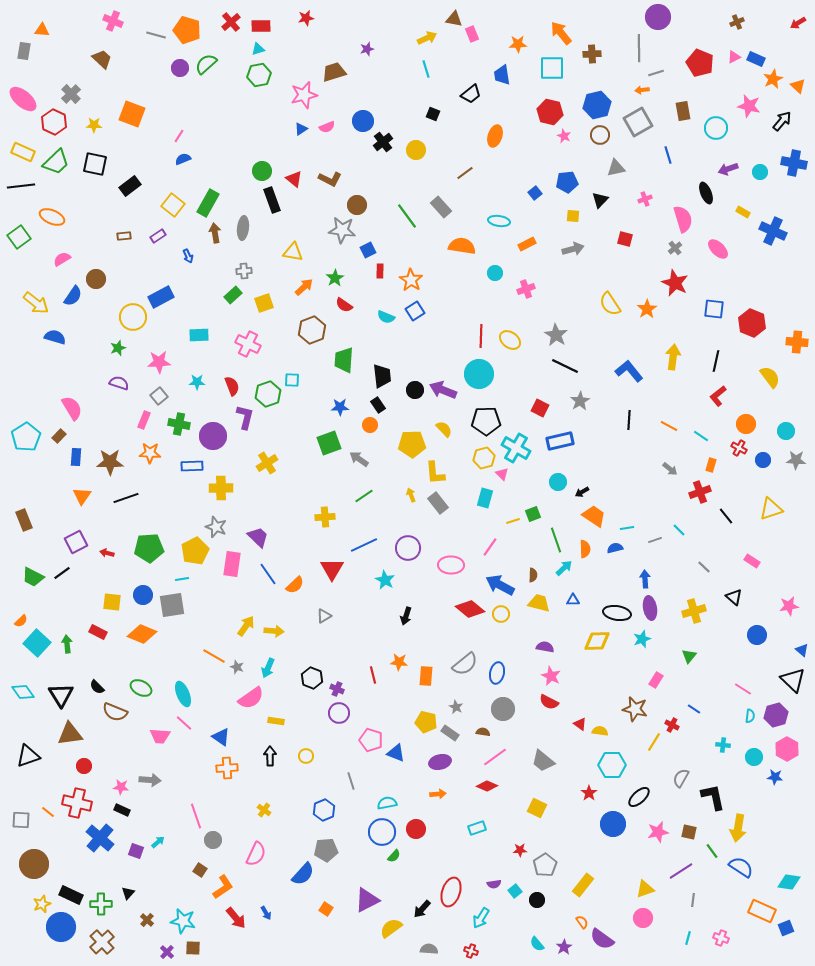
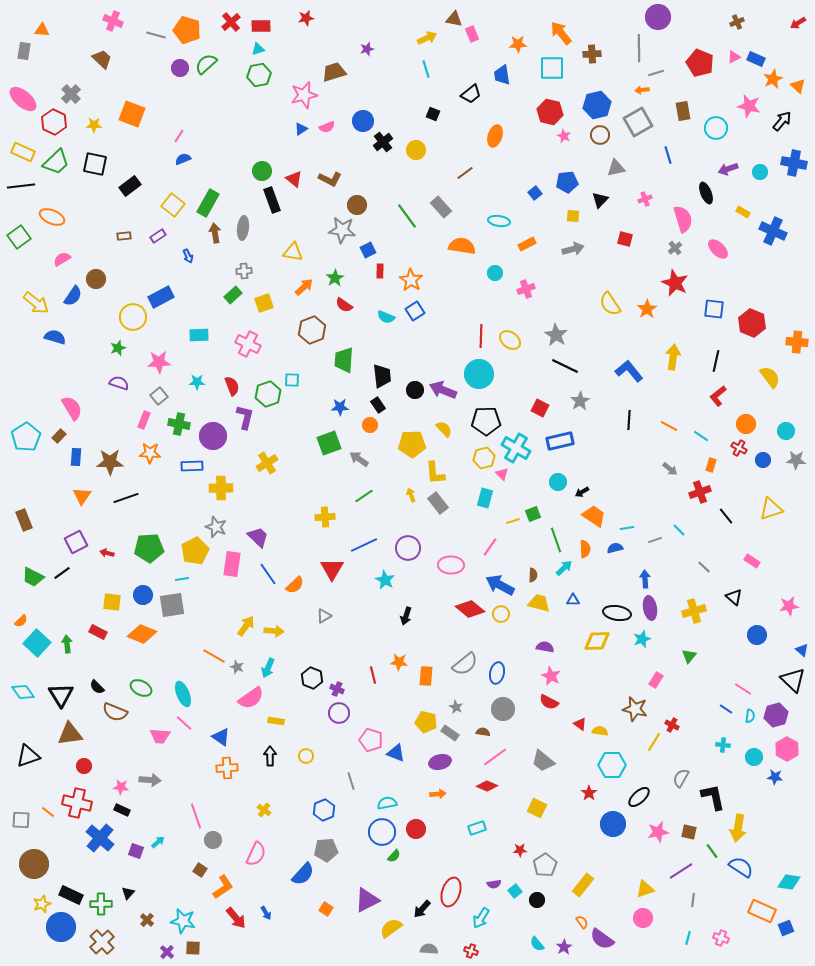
blue line at (694, 709): moved 32 px right
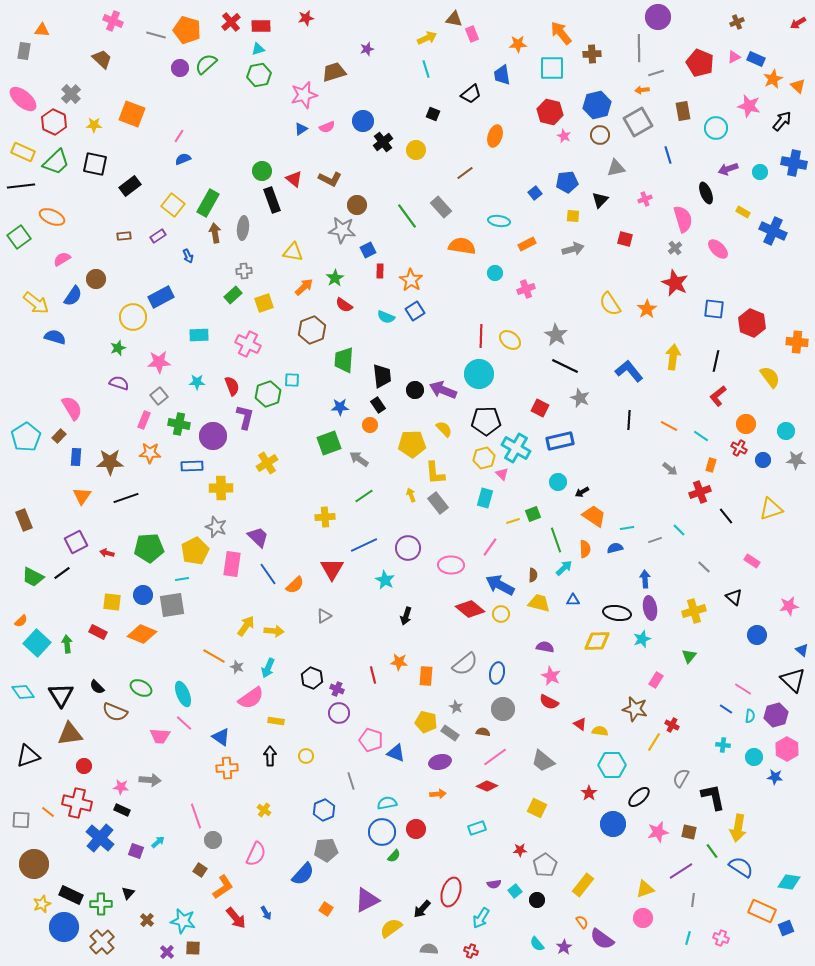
gray star at (580, 401): moved 3 px up; rotated 18 degrees counterclockwise
blue circle at (61, 927): moved 3 px right
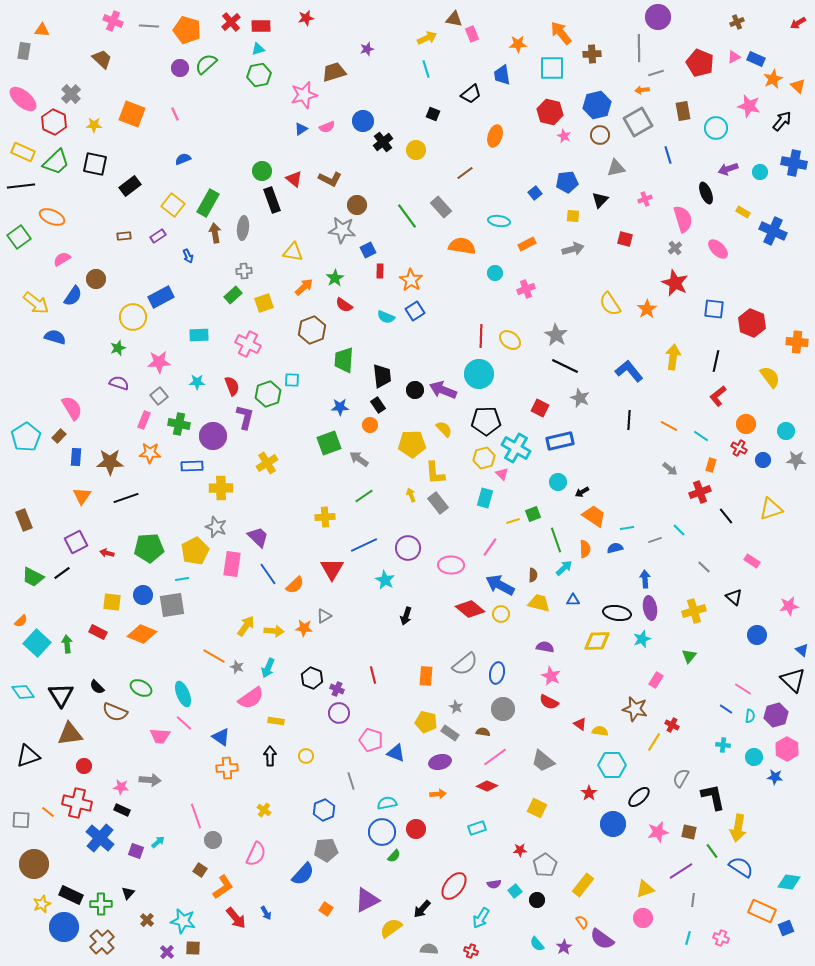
gray line at (156, 35): moved 7 px left, 9 px up; rotated 12 degrees counterclockwise
pink line at (179, 136): moved 4 px left, 22 px up; rotated 56 degrees counterclockwise
orange star at (399, 662): moved 95 px left, 34 px up
red ellipse at (451, 892): moved 3 px right, 6 px up; rotated 20 degrees clockwise
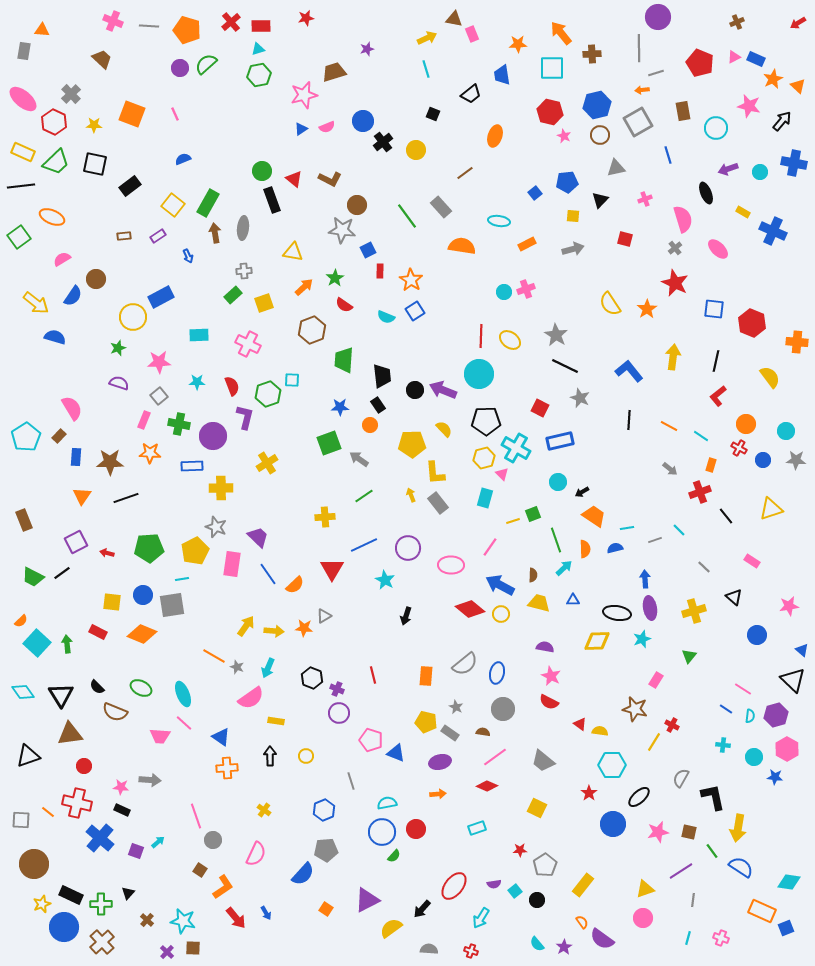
cyan circle at (495, 273): moved 9 px right, 19 px down
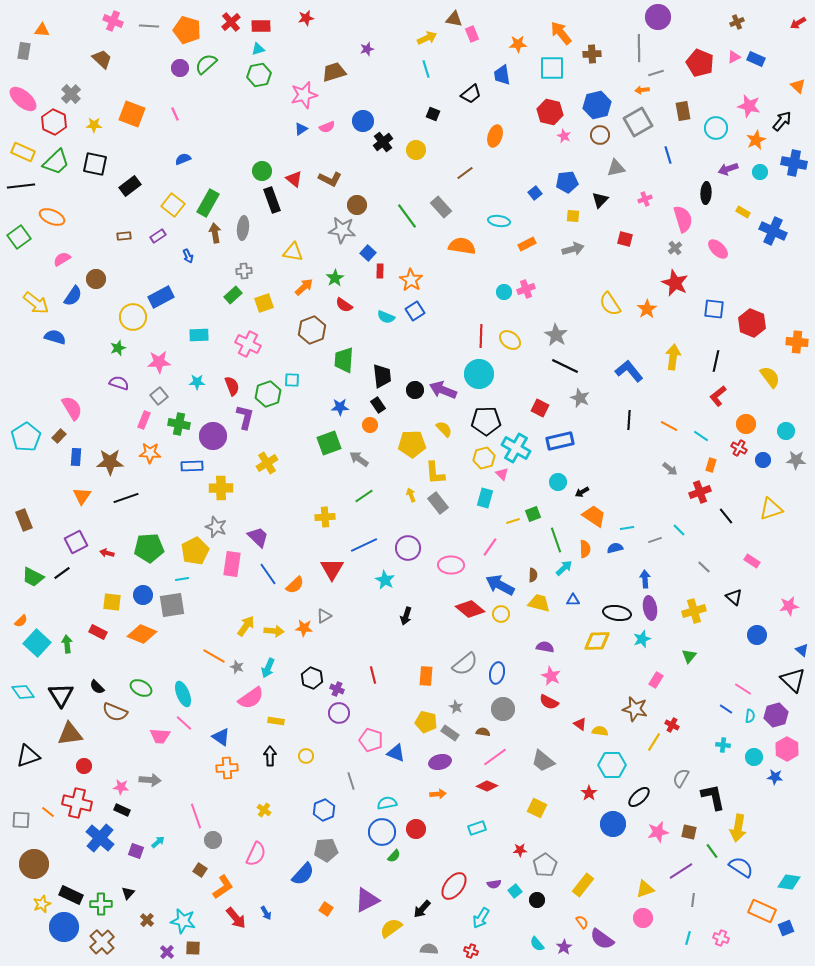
orange star at (773, 79): moved 17 px left, 61 px down
black ellipse at (706, 193): rotated 25 degrees clockwise
blue square at (368, 250): moved 3 px down; rotated 21 degrees counterclockwise
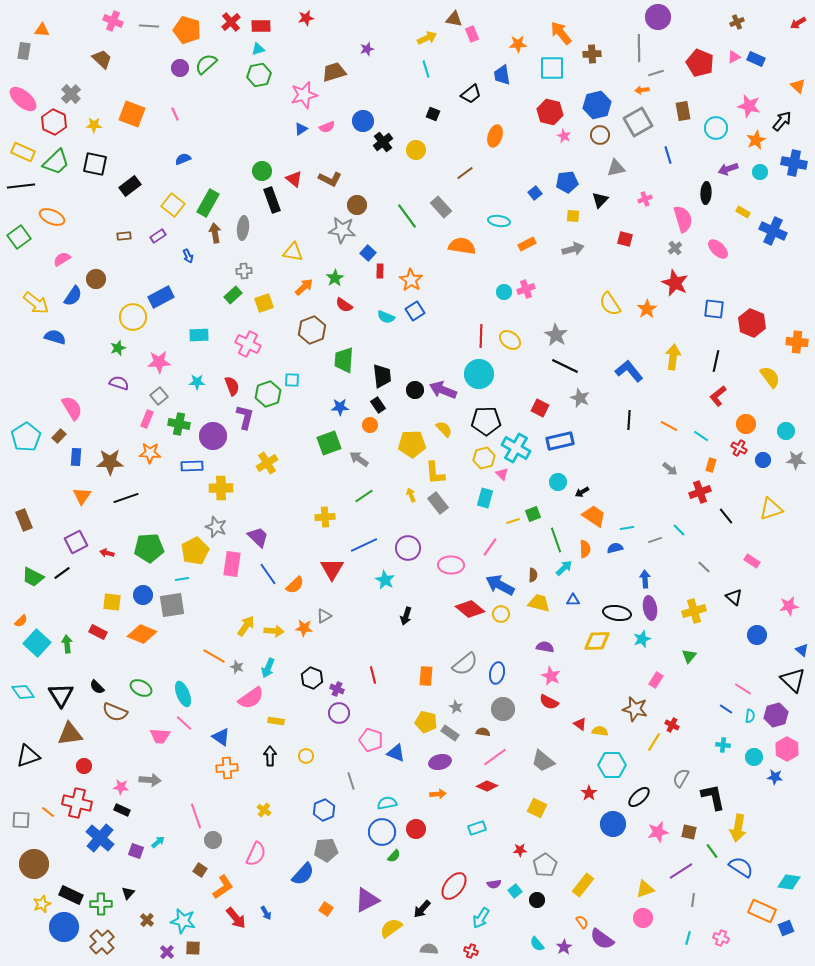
pink rectangle at (144, 420): moved 3 px right, 1 px up
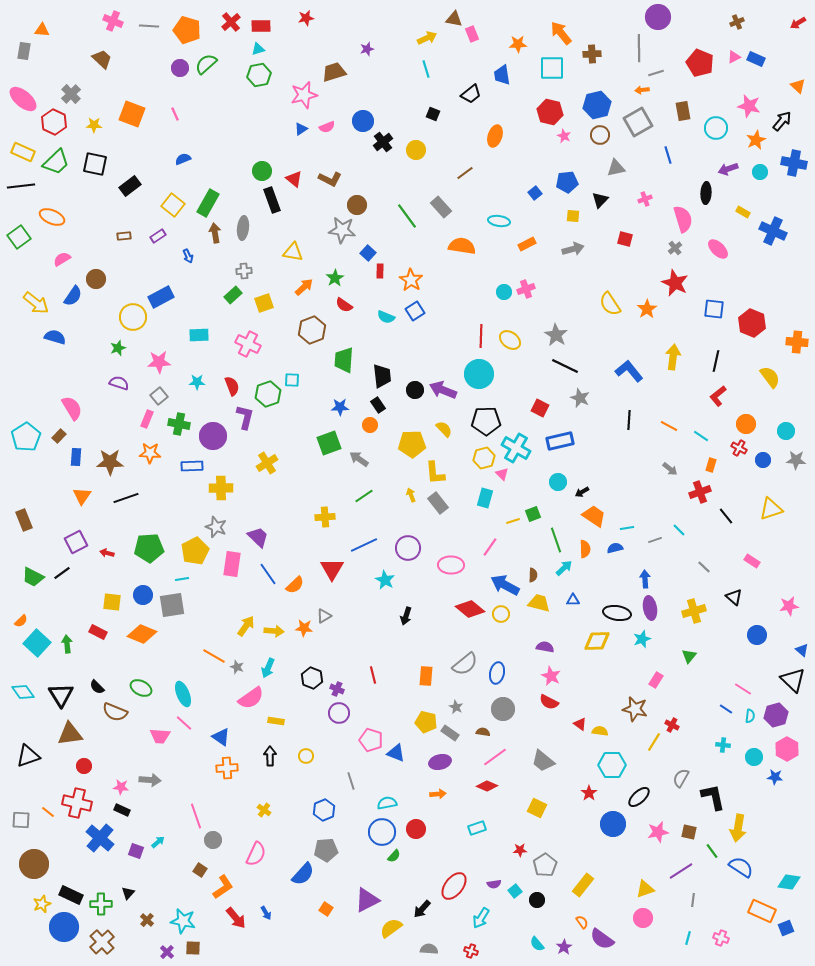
blue arrow at (500, 585): moved 5 px right
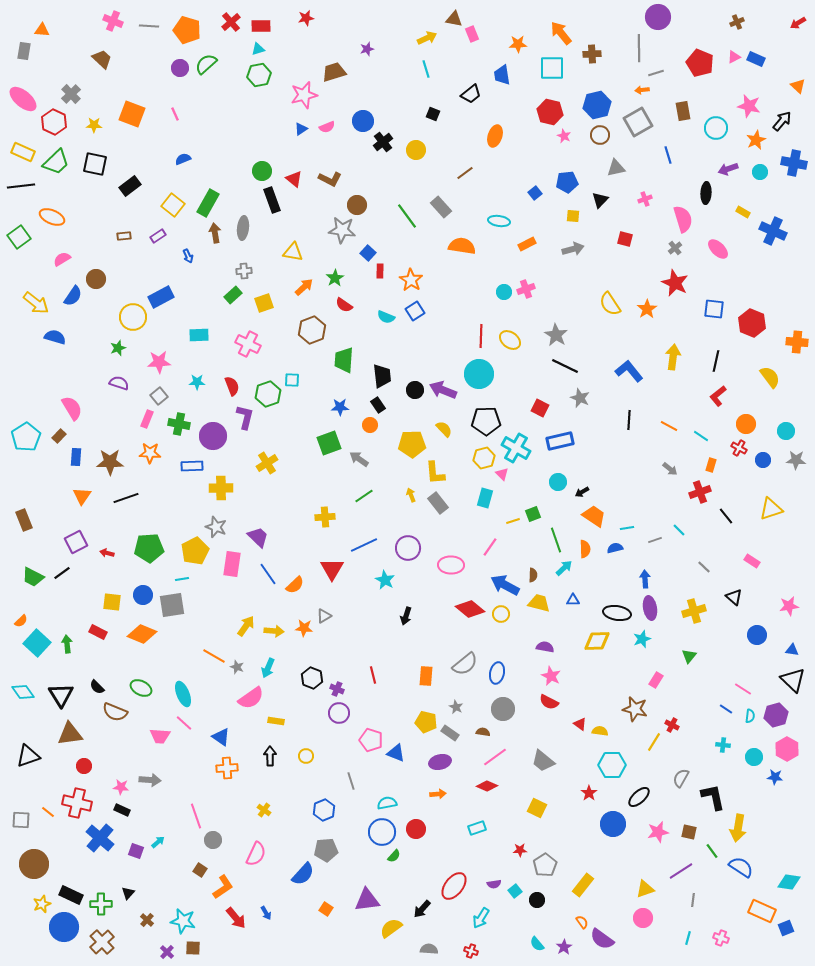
blue triangle at (802, 650): moved 10 px left; rotated 32 degrees counterclockwise
purple triangle at (367, 900): rotated 20 degrees clockwise
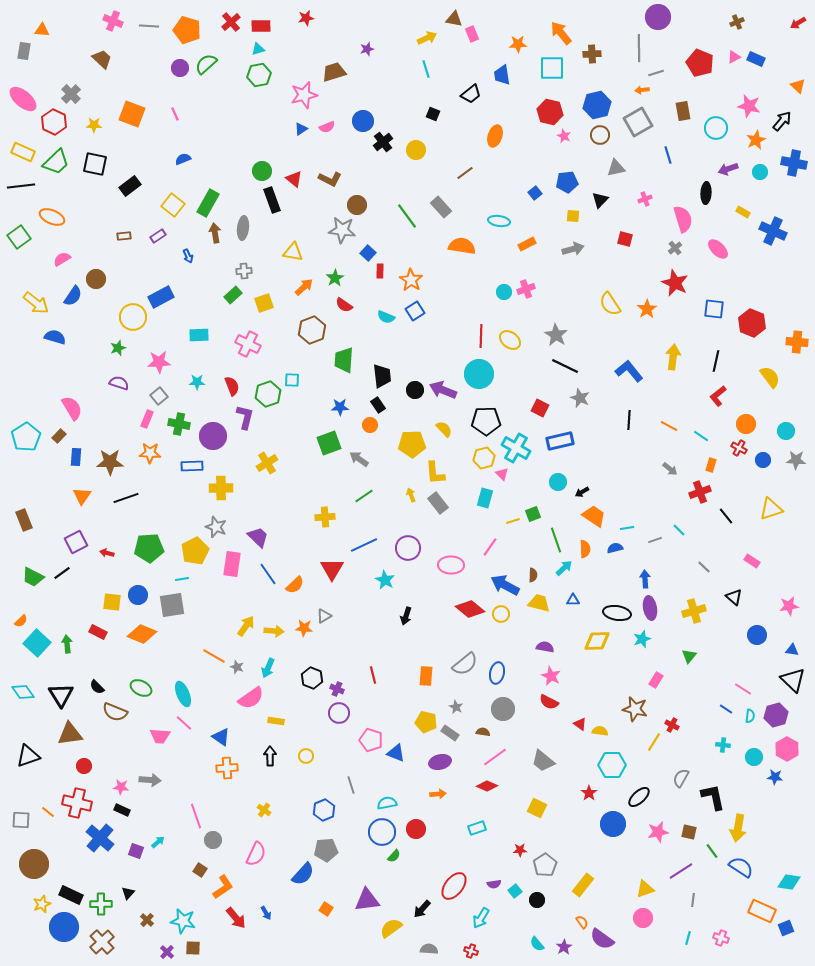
blue circle at (143, 595): moved 5 px left
gray line at (351, 781): moved 4 px down
